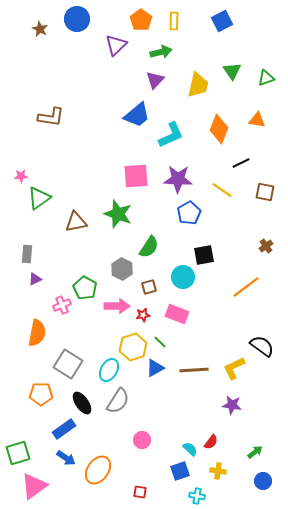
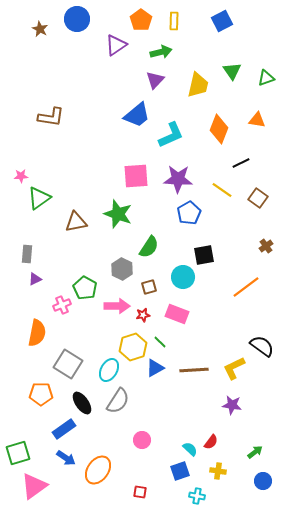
purple triangle at (116, 45): rotated 10 degrees clockwise
brown square at (265, 192): moved 7 px left, 6 px down; rotated 24 degrees clockwise
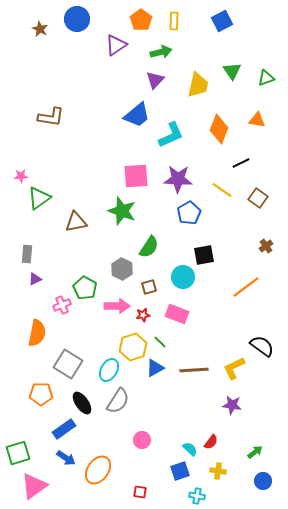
green star at (118, 214): moved 4 px right, 3 px up
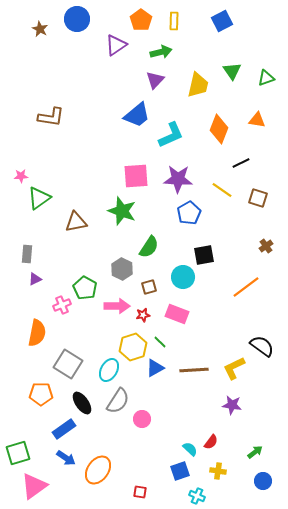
brown square at (258, 198): rotated 18 degrees counterclockwise
pink circle at (142, 440): moved 21 px up
cyan cross at (197, 496): rotated 14 degrees clockwise
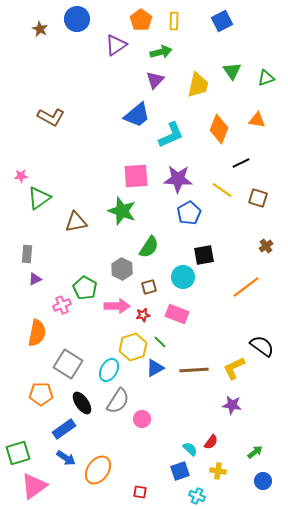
brown L-shape at (51, 117): rotated 20 degrees clockwise
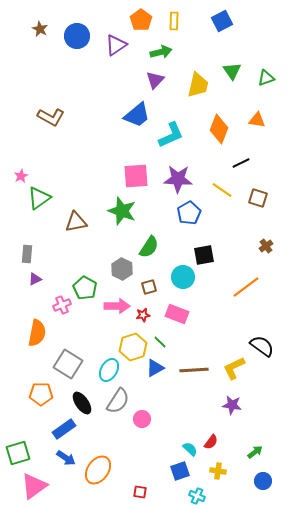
blue circle at (77, 19): moved 17 px down
pink star at (21, 176): rotated 24 degrees counterclockwise
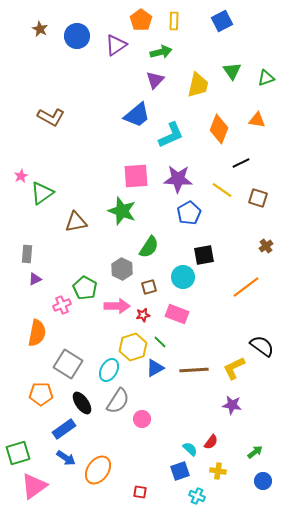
green triangle at (39, 198): moved 3 px right, 5 px up
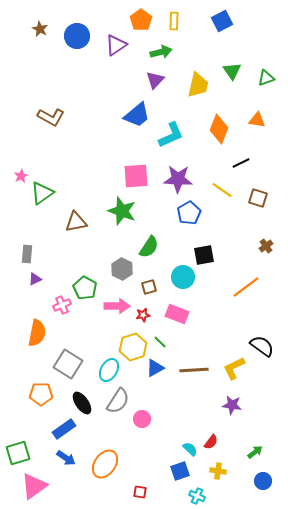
orange ellipse at (98, 470): moved 7 px right, 6 px up
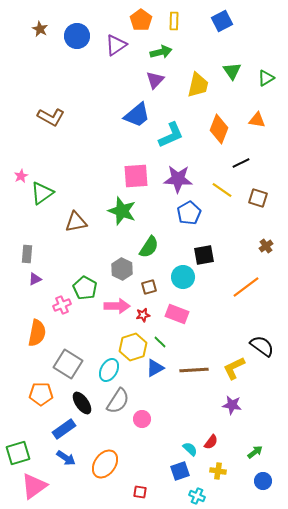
green triangle at (266, 78): rotated 12 degrees counterclockwise
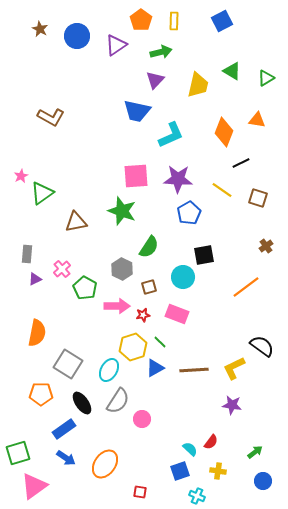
green triangle at (232, 71): rotated 24 degrees counterclockwise
blue trapezoid at (137, 115): moved 4 px up; rotated 52 degrees clockwise
orange diamond at (219, 129): moved 5 px right, 3 px down
pink cross at (62, 305): moved 36 px up; rotated 18 degrees counterclockwise
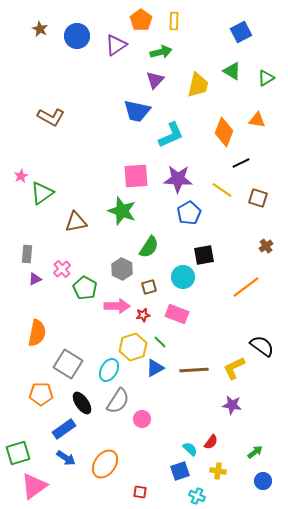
blue square at (222, 21): moved 19 px right, 11 px down
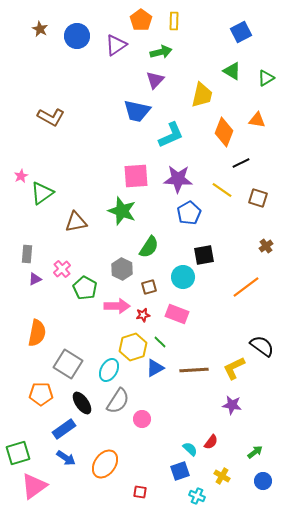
yellow trapezoid at (198, 85): moved 4 px right, 10 px down
yellow cross at (218, 471): moved 4 px right, 5 px down; rotated 21 degrees clockwise
